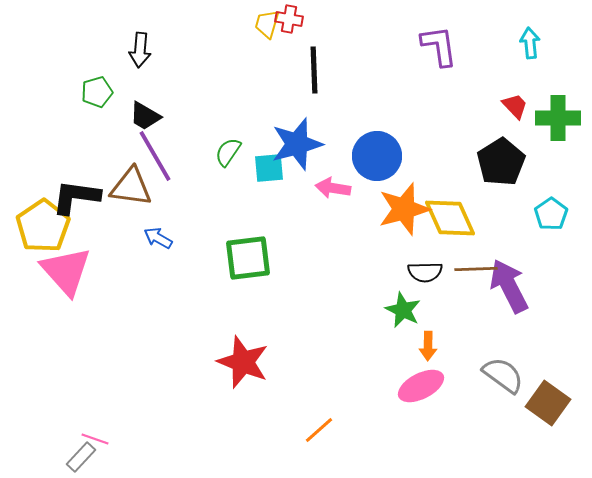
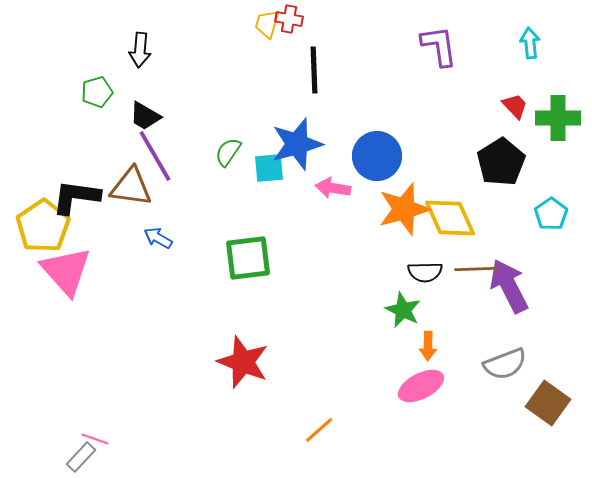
gray semicircle: moved 2 px right, 11 px up; rotated 123 degrees clockwise
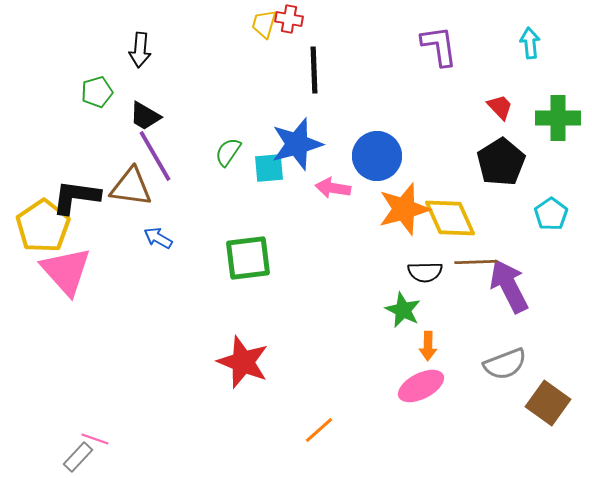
yellow trapezoid: moved 3 px left
red trapezoid: moved 15 px left, 1 px down
brown line: moved 7 px up
gray rectangle: moved 3 px left
